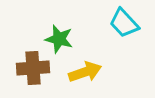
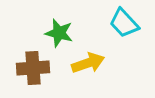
green star: moved 6 px up
yellow arrow: moved 3 px right, 9 px up
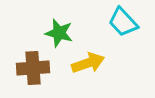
cyan trapezoid: moved 1 px left, 1 px up
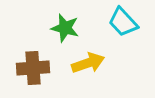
green star: moved 6 px right, 5 px up
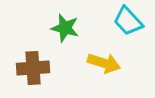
cyan trapezoid: moved 5 px right, 1 px up
yellow arrow: moved 16 px right; rotated 36 degrees clockwise
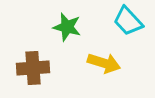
green star: moved 2 px right, 1 px up
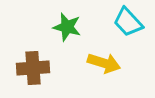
cyan trapezoid: moved 1 px down
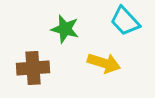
cyan trapezoid: moved 3 px left, 1 px up
green star: moved 2 px left, 2 px down
